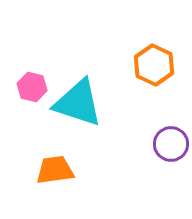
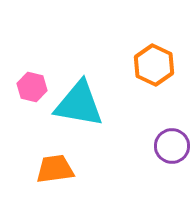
cyan triangle: moved 1 px right, 1 px down; rotated 8 degrees counterclockwise
purple circle: moved 1 px right, 2 px down
orange trapezoid: moved 1 px up
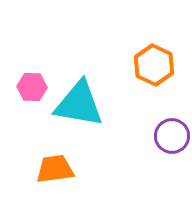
pink hexagon: rotated 12 degrees counterclockwise
purple circle: moved 10 px up
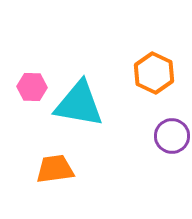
orange hexagon: moved 8 px down
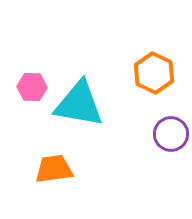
purple circle: moved 1 px left, 2 px up
orange trapezoid: moved 1 px left
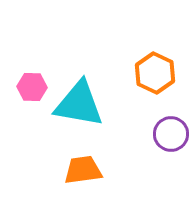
orange hexagon: moved 1 px right
orange trapezoid: moved 29 px right, 1 px down
